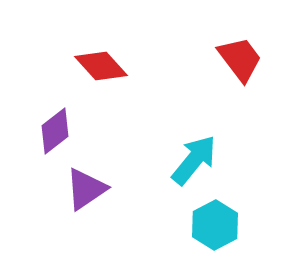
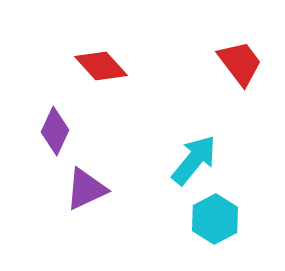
red trapezoid: moved 4 px down
purple diamond: rotated 27 degrees counterclockwise
purple triangle: rotated 9 degrees clockwise
cyan hexagon: moved 6 px up
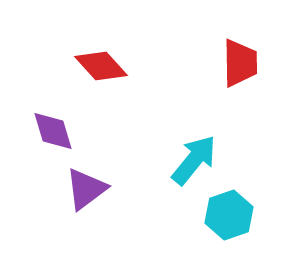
red trapezoid: rotated 36 degrees clockwise
purple diamond: moved 2 px left; rotated 42 degrees counterclockwise
purple triangle: rotated 12 degrees counterclockwise
cyan hexagon: moved 14 px right, 4 px up; rotated 9 degrees clockwise
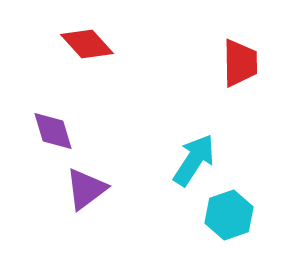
red diamond: moved 14 px left, 22 px up
cyan arrow: rotated 6 degrees counterclockwise
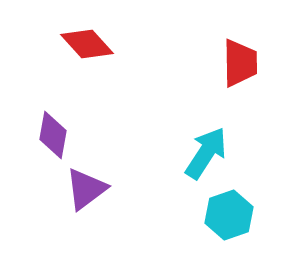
purple diamond: moved 4 px down; rotated 27 degrees clockwise
cyan arrow: moved 12 px right, 7 px up
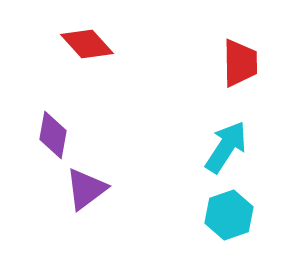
cyan arrow: moved 20 px right, 6 px up
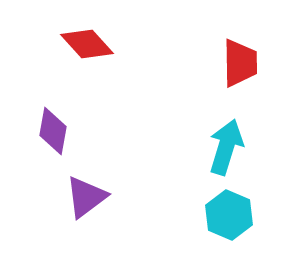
purple diamond: moved 4 px up
cyan arrow: rotated 16 degrees counterclockwise
purple triangle: moved 8 px down
cyan hexagon: rotated 18 degrees counterclockwise
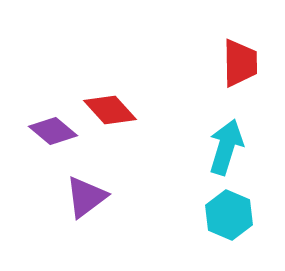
red diamond: moved 23 px right, 66 px down
purple diamond: rotated 60 degrees counterclockwise
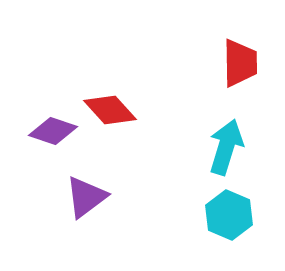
purple diamond: rotated 21 degrees counterclockwise
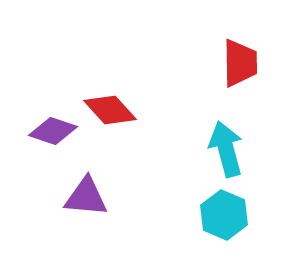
cyan arrow: moved 2 px down; rotated 32 degrees counterclockwise
purple triangle: rotated 42 degrees clockwise
cyan hexagon: moved 5 px left
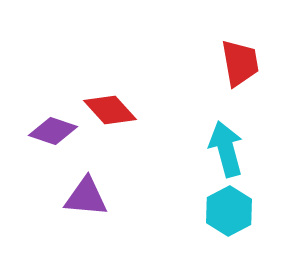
red trapezoid: rotated 9 degrees counterclockwise
cyan hexagon: moved 5 px right, 4 px up; rotated 9 degrees clockwise
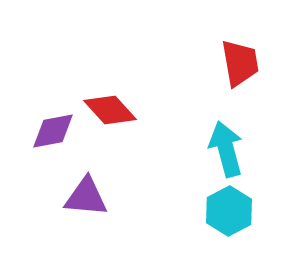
purple diamond: rotated 30 degrees counterclockwise
